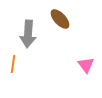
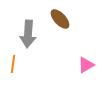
pink triangle: rotated 36 degrees clockwise
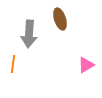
brown ellipse: rotated 25 degrees clockwise
gray arrow: moved 1 px right
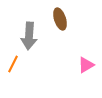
gray arrow: moved 2 px down
orange line: rotated 18 degrees clockwise
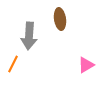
brown ellipse: rotated 10 degrees clockwise
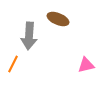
brown ellipse: moved 2 px left; rotated 60 degrees counterclockwise
pink triangle: rotated 18 degrees clockwise
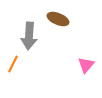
pink triangle: rotated 36 degrees counterclockwise
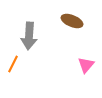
brown ellipse: moved 14 px right, 2 px down
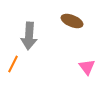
pink triangle: moved 1 px right, 2 px down; rotated 18 degrees counterclockwise
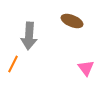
pink triangle: moved 1 px left, 1 px down
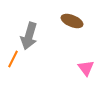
gray arrow: rotated 12 degrees clockwise
orange line: moved 5 px up
